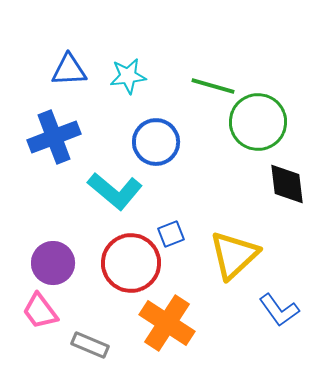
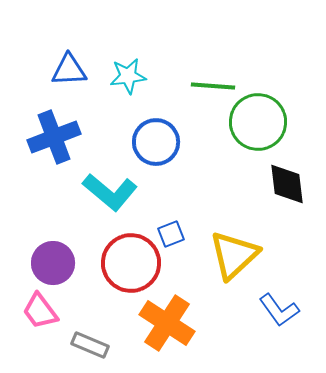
green line: rotated 12 degrees counterclockwise
cyan L-shape: moved 5 px left, 1 px down
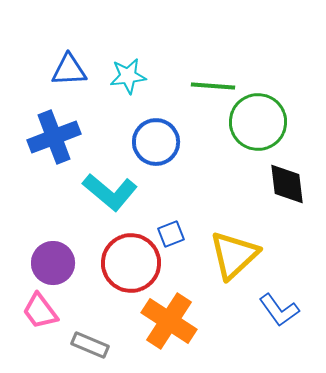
orange cross: moved 2 px right, 2 px up
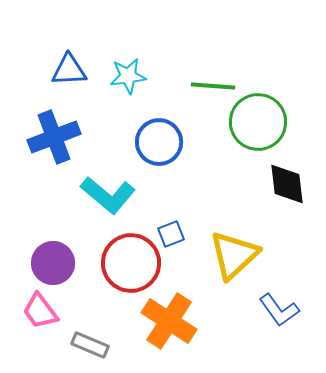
blue circle: moved 3 px right
cyan L-shape: moved 2 px left, 3 px down
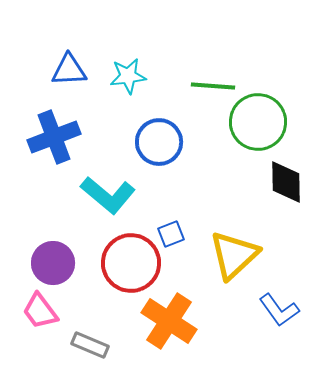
black diamond: moved 1 px left, 2 px up; rotated 6 degrees clockwise
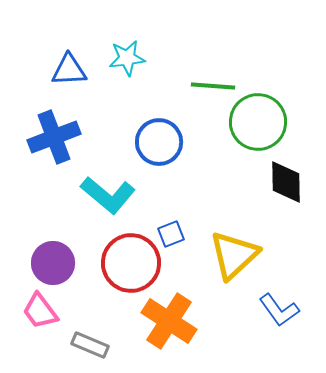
cyan star: moved 1 px left, 18 px up
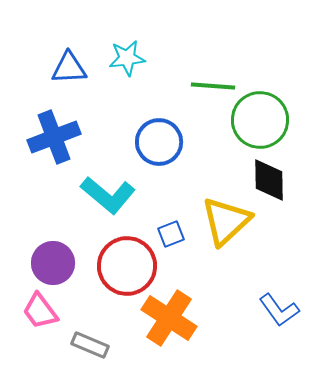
blue triangle: moved 2 px up
green circle: moved 2 px right, 2 px up
black diamond: moved 17 px left, 2 px up
yellow triangle: moved 8 px left, 34 px up
red circle: moved 4 px left, 3 px down
orange cross: moved 3 px up
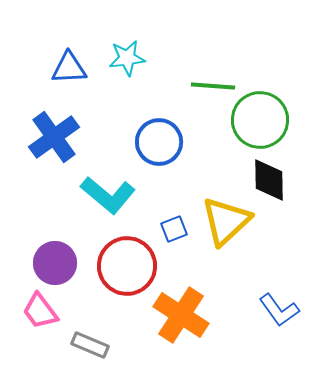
blue cross: rotated 15 degrees counterclockwise
blue square: moved 3 px right, 5 px up
purple circle: moved 2 px right
orange cross: moved 12 px right, 3 px up
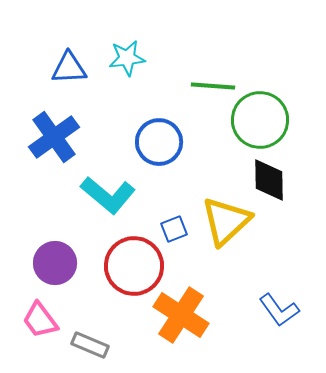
red circle: moved 7 px right
pink trapezoid: moved 9 px down
